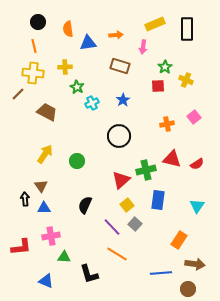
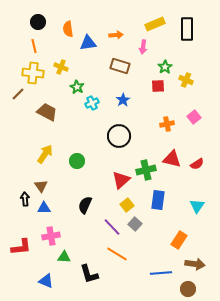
yellow cross at (65, 67): moved 4 px left; rotated 24 degrees clockwise
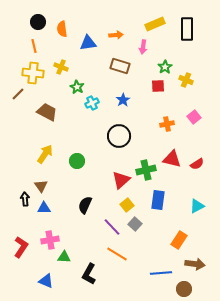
orange semicircle at (68, 29): moved 6 px left
cyan triangle at (197, 206): rotated 28 degrees clockwise
pink cross at (51, 236): moved 1 px left, 4 px down
red L-shape at (21, 247): rotated 50 degrees counterclockwise
black L-shape at (89, 274): rotated 45 degrees clockwise
brown circle at (188, 289): moved 4 px left
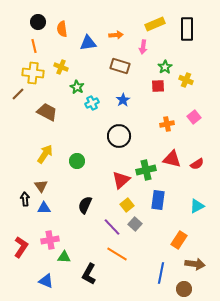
blue line at (161, 273): rotated 75 degrees counterclockwise
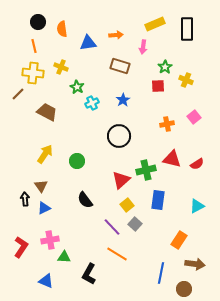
black semicircle at (85, 205): moved 5 px up; rotated 60 degrees counterclockwise
blue triangle at (44, 208): rotated 24 degrees counterclockwise
